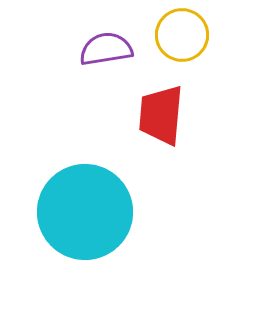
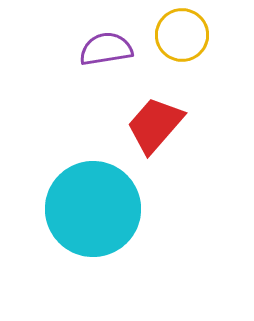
red trapezoid: moved 6 px left, 10 px down; rotated 36 degrees clockwise
cyan circle: moved 8 px right, 3 px up
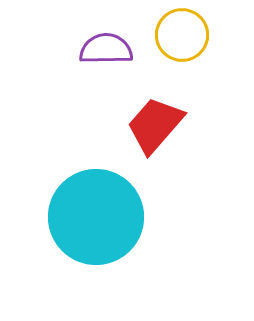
purple semicircle: rotated 8 degrees clockwise
cyan circle: moved 3 px right, 8 px down
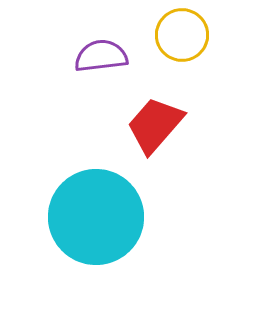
purple semicircle: moved 5 px left, 7 px down; rotated 6 degrees counterclockwise
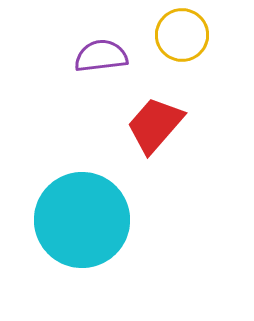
cyan circle: moved 14 px left, 3 px down
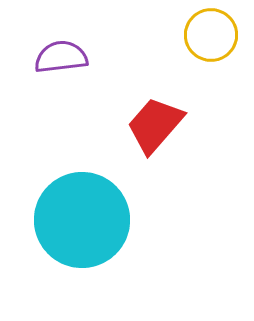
yellow circle: moved 29 px right
purple semicircle: moved 40 px left, 1 px down
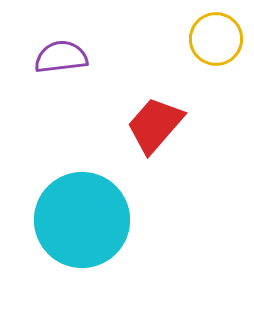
yellow circle: moved 5 px right, 4 px down
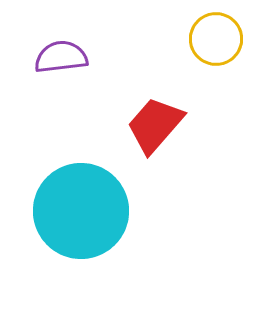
cyan circle: moved 1 px left, 9 px up
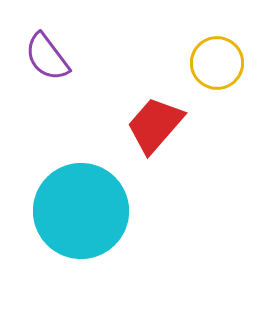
yellow circle: moved 1 px right, 24 px down
purple semicircle: moved 14 px left; rotated 120 degrees counterclockwise
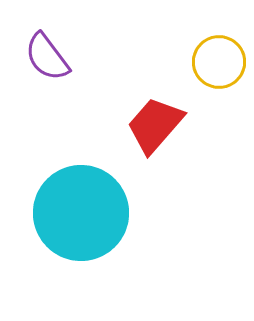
yellow circle: moved 2 px right, 1 px up
cyan circle: moved 2 px down
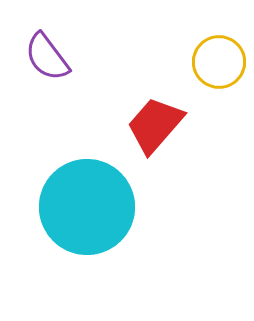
cyan circle: moved 6 px right, 6 px up
